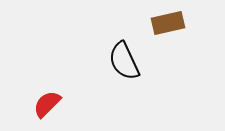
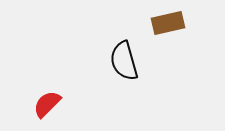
black semicircle: rotated 9 degrees clockwise
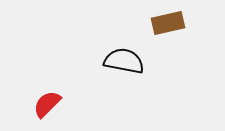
black semicircle: rotated 117 degrees clockwise
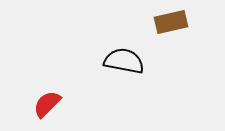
brown rectangle: moved 3 px right, 1 px up
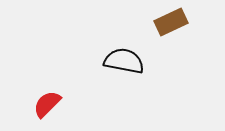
brown rectangle: rotated 12 degrees counterclockwise
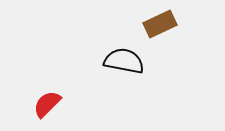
brown rectangle: moved 11 px left, 2 px down
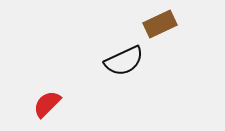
black semicircle: rotated 144 degrees clockwise
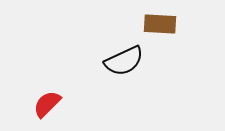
brown rectangle: rotated 28 degrees clockwise
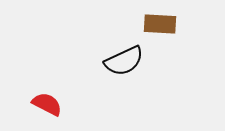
red semicircle: rotated 72 degrees clockwise
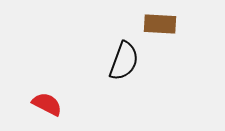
black semicircle: rotated 45 degrees counterclockwise
